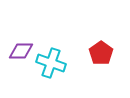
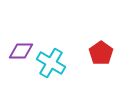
cyan cross: rotated 12 degrees clockwise
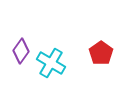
purple diamond: rotated 55 degrees counterclockwise
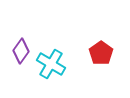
cyan cross: moved 1 px down
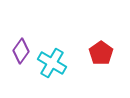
cyan cross: moved 1 px right, 1 px up
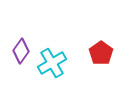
cyan cross: rotated 28 degrees clockwise
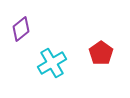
purple diamond: moved 22 px up; rotated 15 degrees clockwise
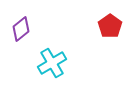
red pentagon: moved 9 px right, 27 px up
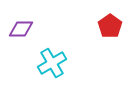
purple diamond: rotated 40 degrees clockwise
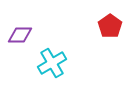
purple diamond: moved 1 px left, 6 px down
